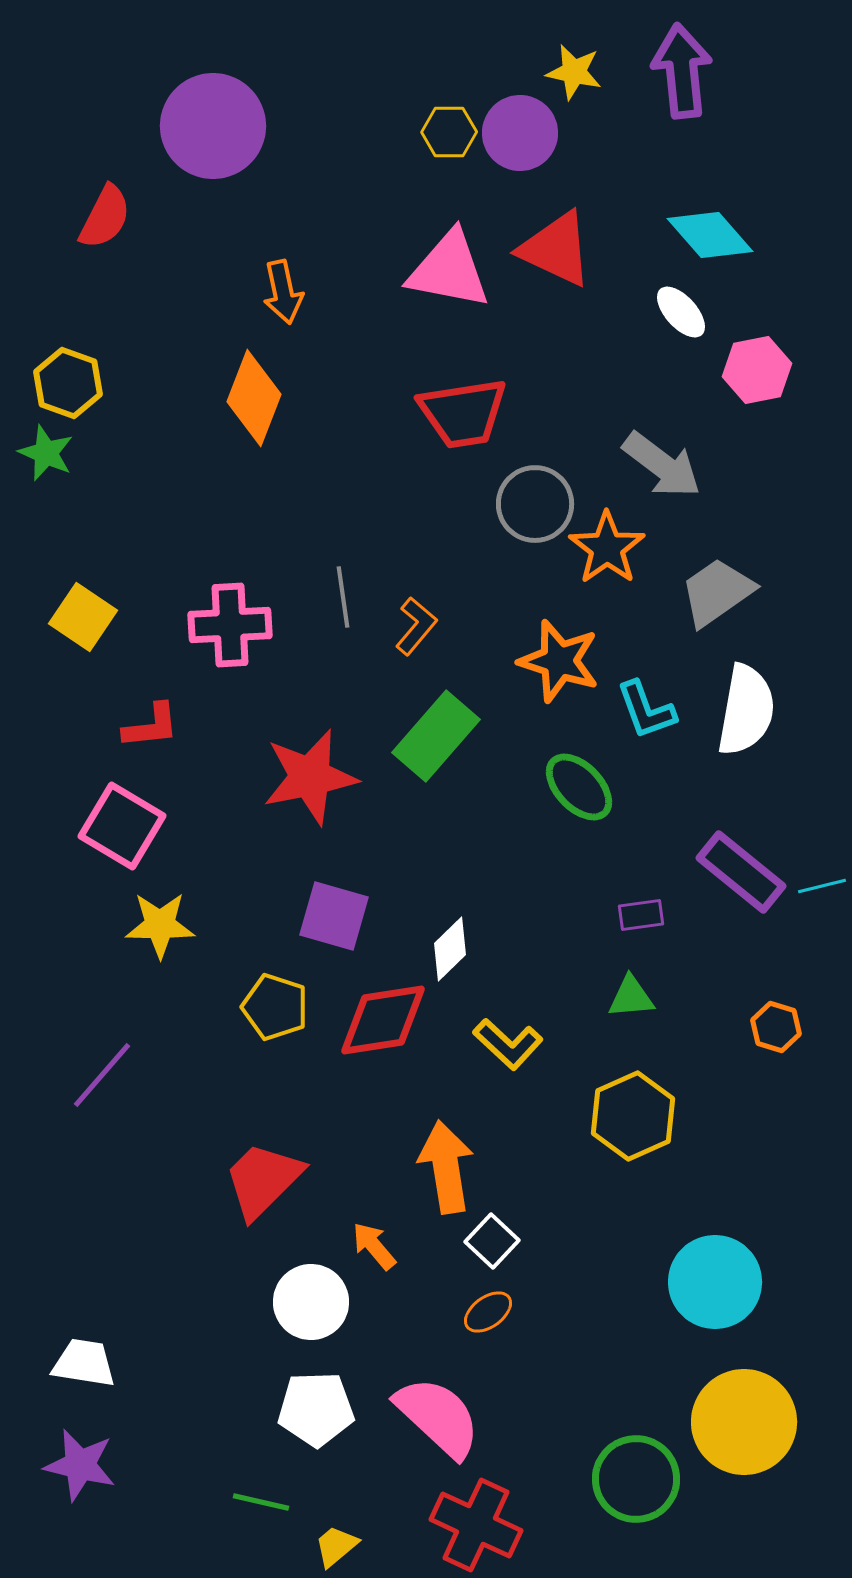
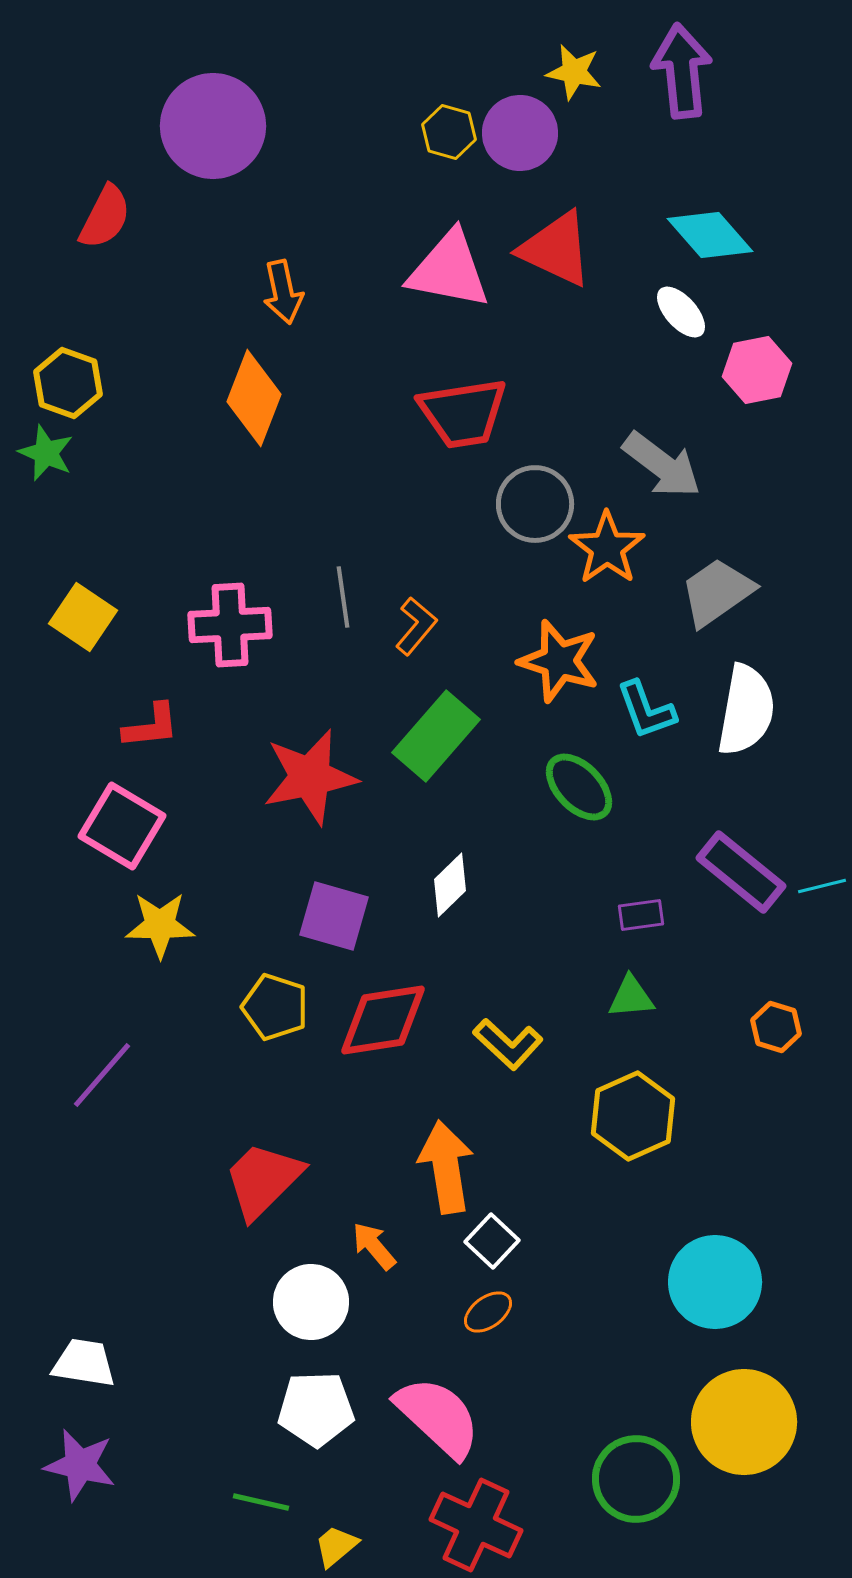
yellow hexagon at (449, 132): rotated 16 degrees clockwise
white diamond at (450, 949): moved 64 px up
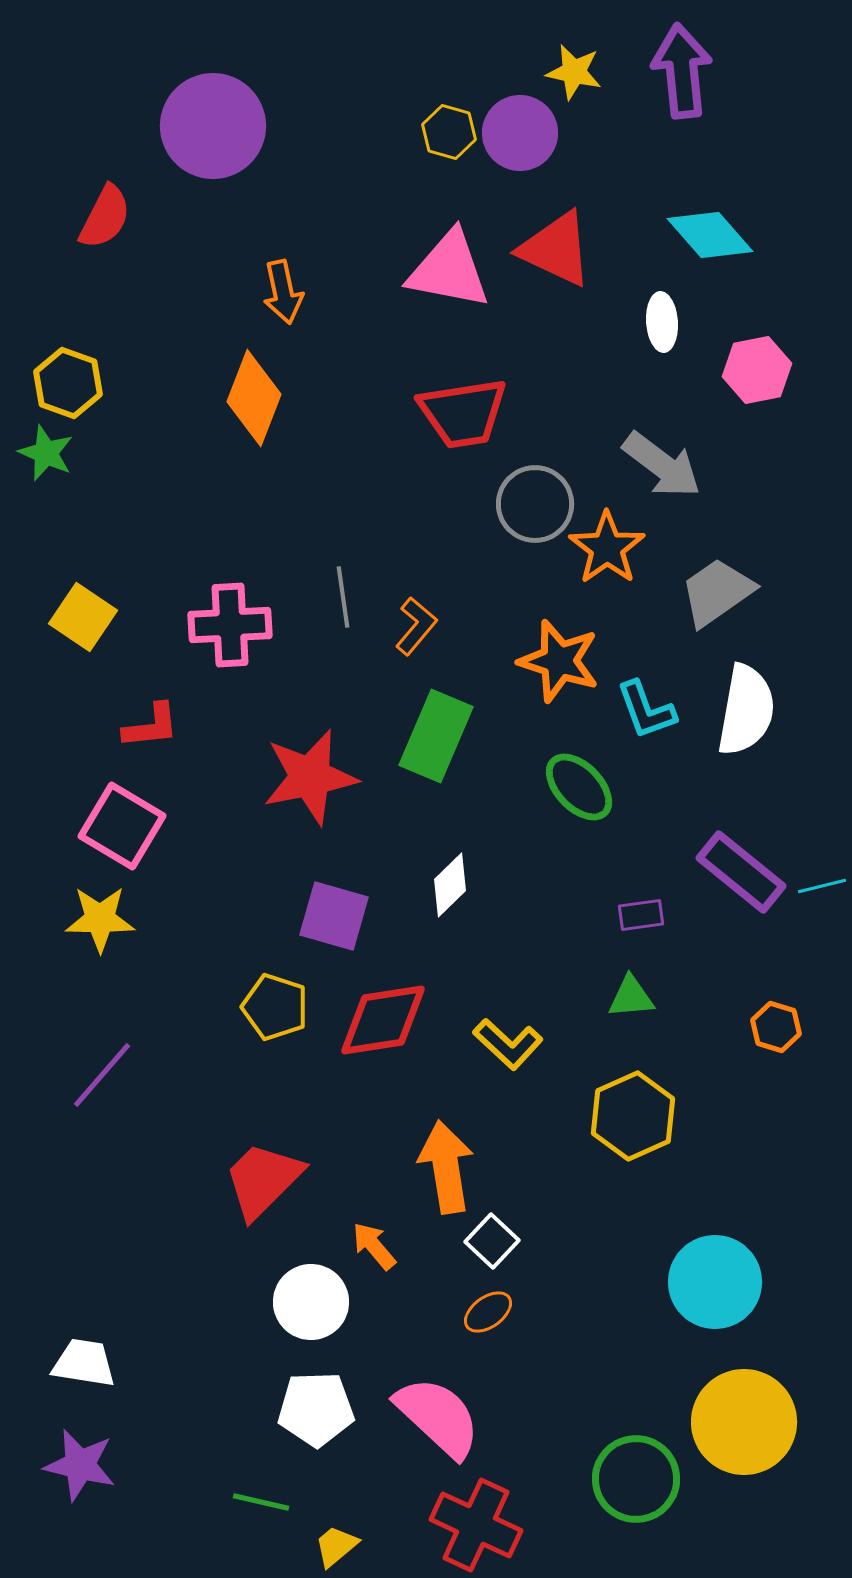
white ellipse at (681, 312): moved 19 px left, 10 px down; rotated 38 degrees clockwise
green rectangle at (436, 736): rotated 18 degrees counterclockwise
yellow star at (160, 925): moved 60 px left, 6 px up
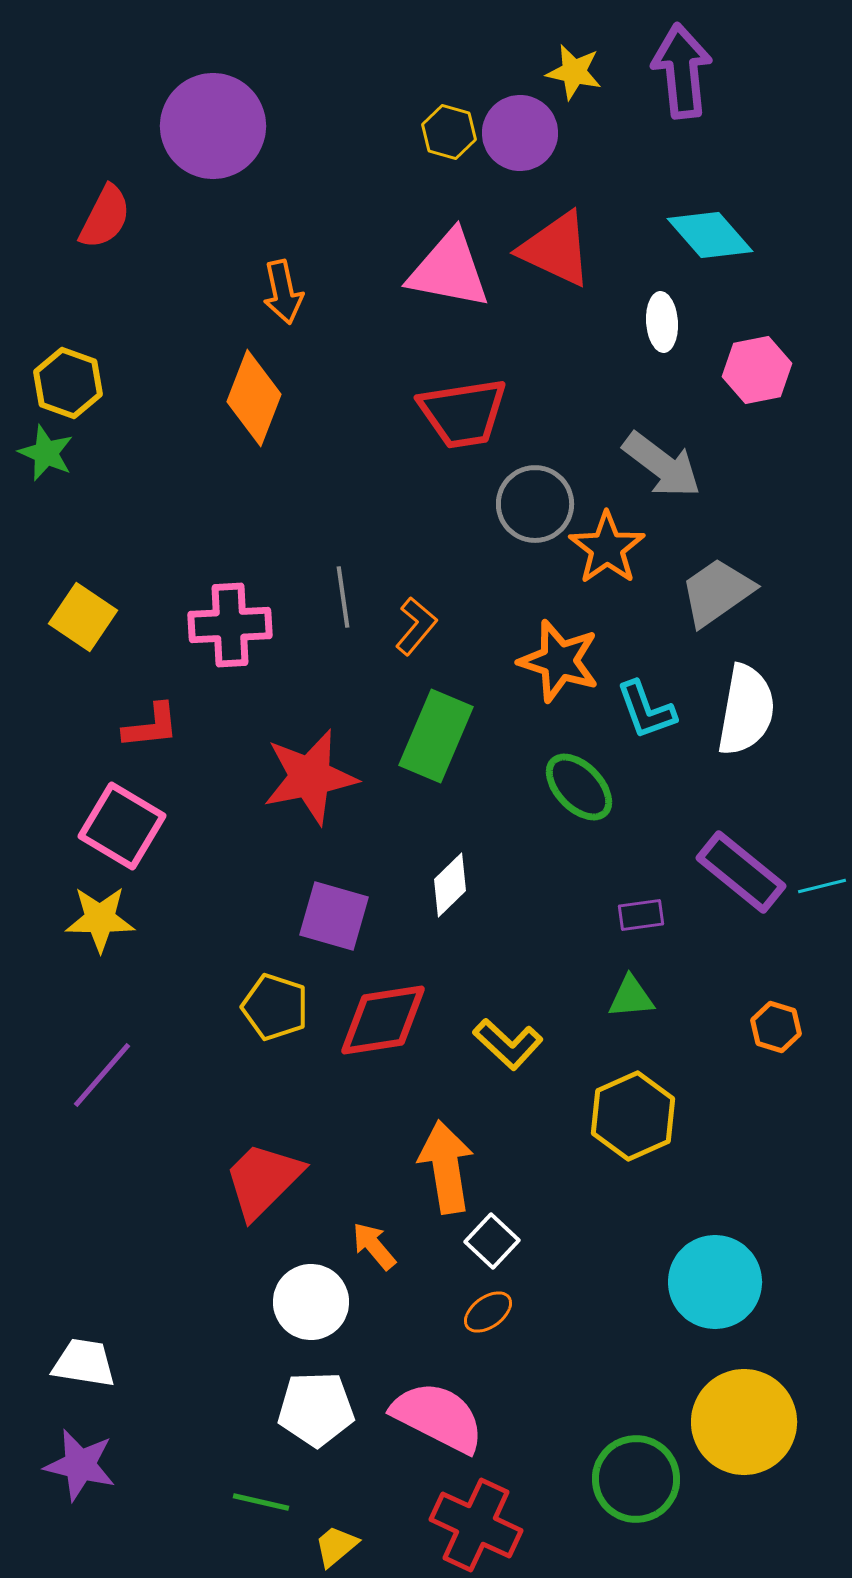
pink semicircle at (438, 1417): rotated 16 degrees counterclockwise
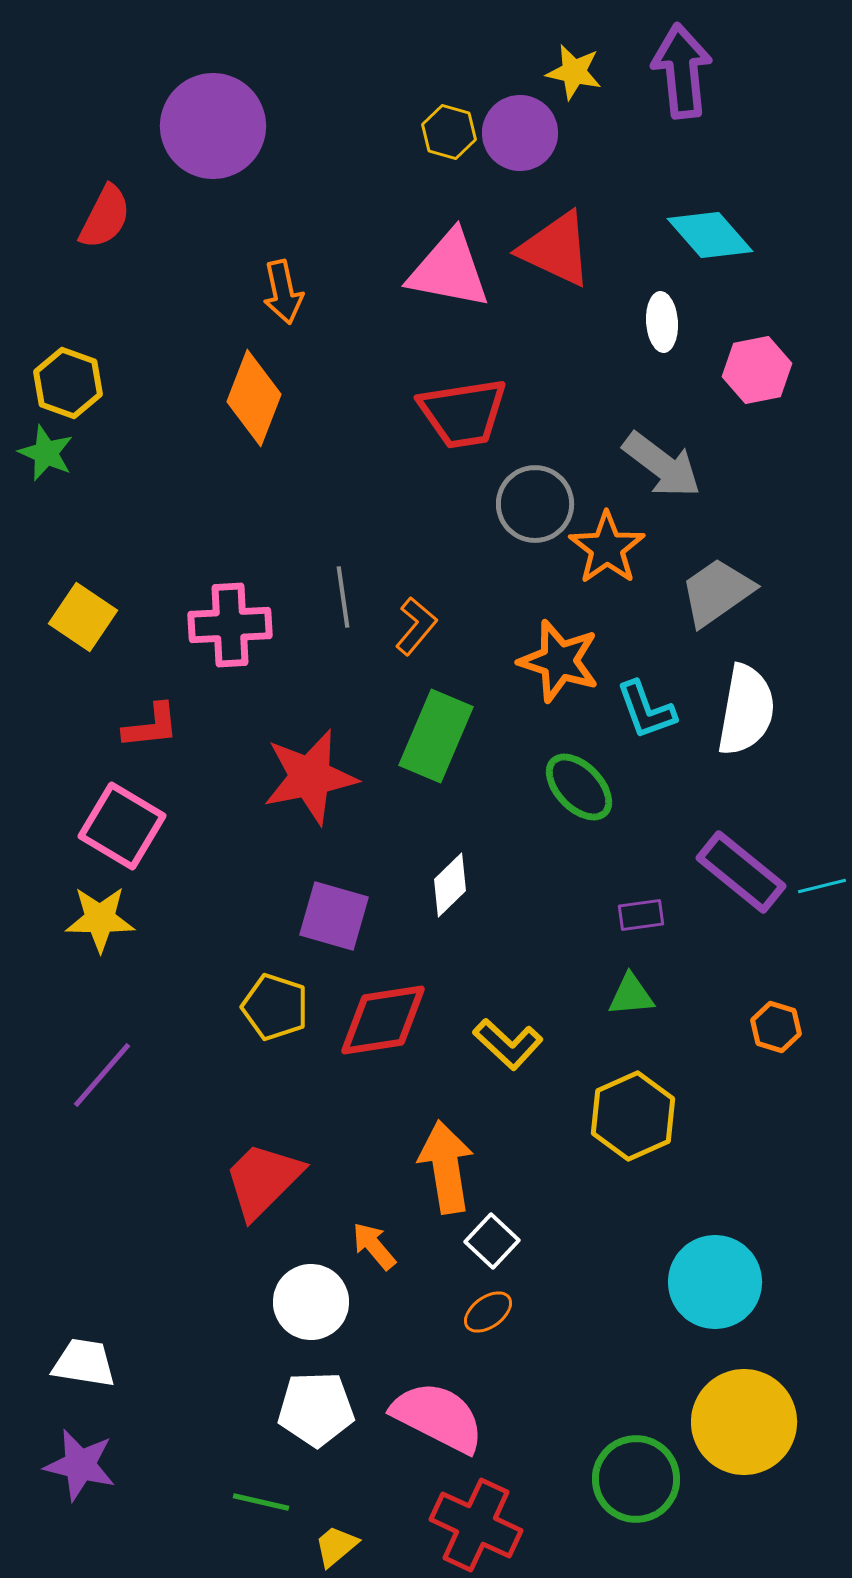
green triangle at (631, 997): moved 2 px up
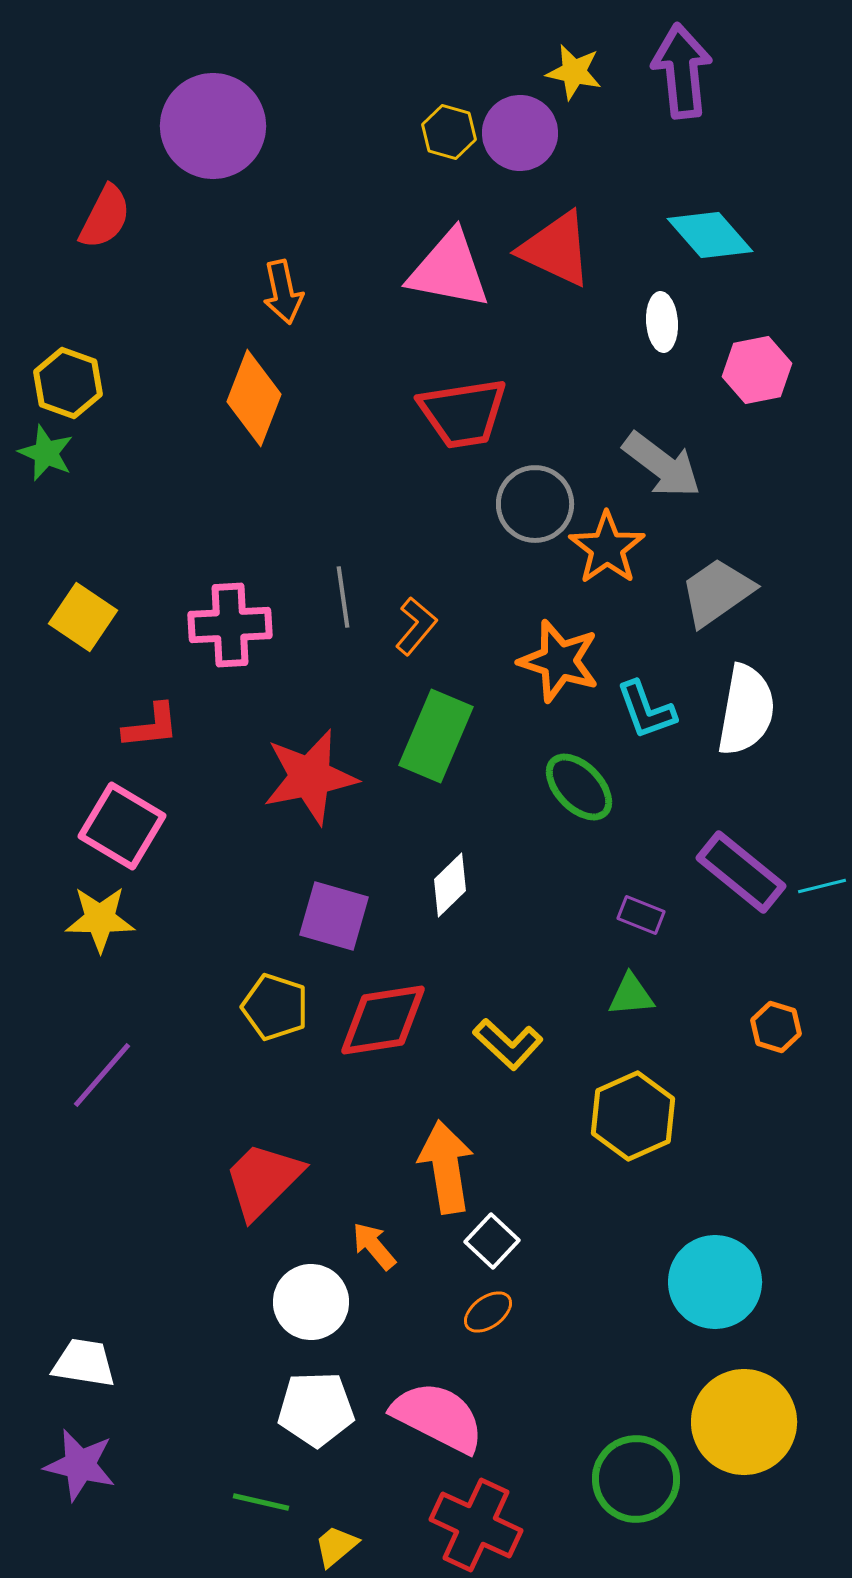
purple rectangle at (641, 915): rotated 30 degrees clockwise
